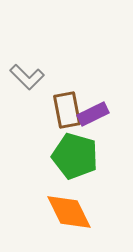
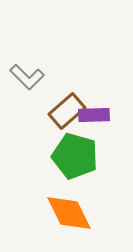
brown rectangle: moved 1 px down; rotated 60 degrees clockwise
purple rectangle: moved 1 px right, 1 px down; rotated 24 degrees clockwise
orange diamond: moved 1 px down
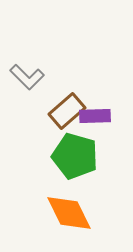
purple rectangle: moved 1 px right, 1 px down
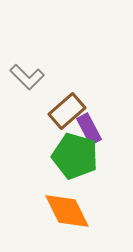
purple rectangle: moved 6 px left, 13 px down; rotated 64 degrees clockwise
orange diamond: moved 2 px left, 2 px up
